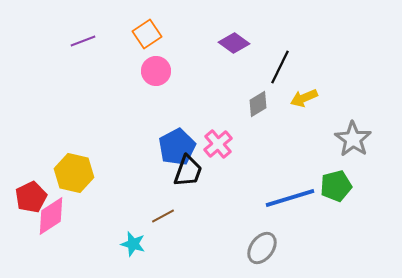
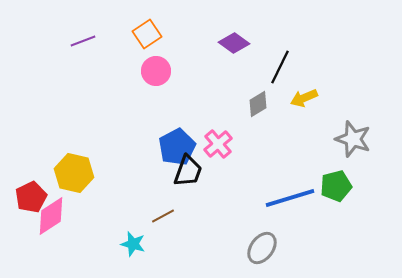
gray star: rotated 15 degrees counterclockwise
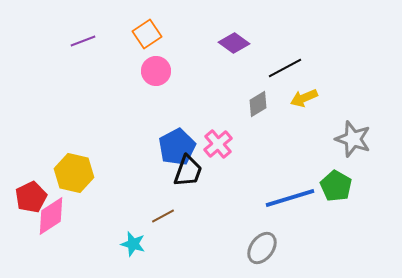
black line: moved 5 px right, 1 px down; rotated 36 degrees clockwise
green pentagon: rotated 28 degrees counterclockwise
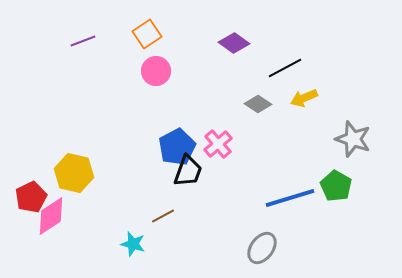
gray diamond: rotated 64 degrees clockwise
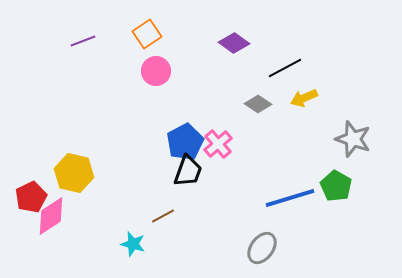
blue pentagon: moved 8 px right, 5 px up
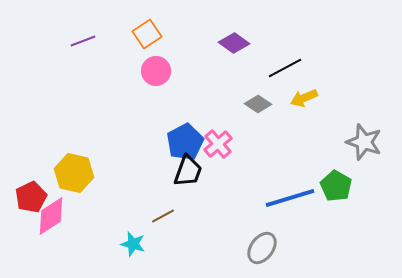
gray star: moved 11 px right, 3 px down
